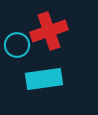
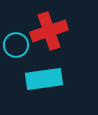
cyan circle: moved 1 px left
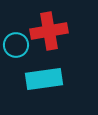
red cross: rotated 9 degrees clockwise
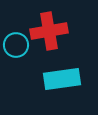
cyan rectangle: moved 18 px right
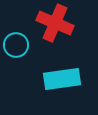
red cross: moved 6 px right, 8 px up; rotated 33 degrees clockwise
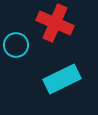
cyan rectangle: rotated 18 degrees counterclockwise
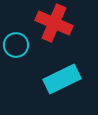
red cross: moved 1 px left
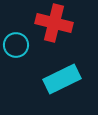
red cross: rotated 9 degrees counterclockwise
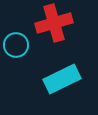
red cross: rotated 30 degrees counterclockwise
